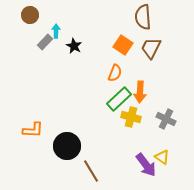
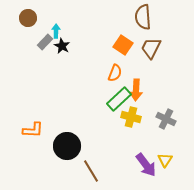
brown circle: moved 2 px left, 3 px down
black star: moved 12 px left
orange arrow: moved 4 px left, 2 px up
yellow triangle: moved 3 px right, 3 px down; rotated 28 degrees clockwise
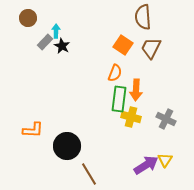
green rectangle: rotated 40 degrees counterclockwise
purple arrow: rotated 85 degrees counterclockwise
brown line: moved 2 px left, 3 px down
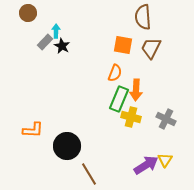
brown circle: moved 5 px up
orange square: rotated 24 degrees counterclockwise
green rectangle: rotated 15 degrees clockwise
